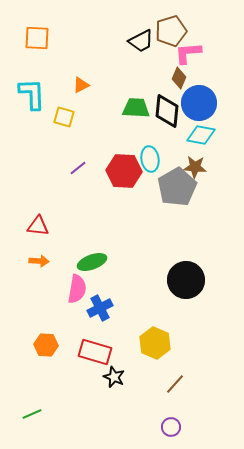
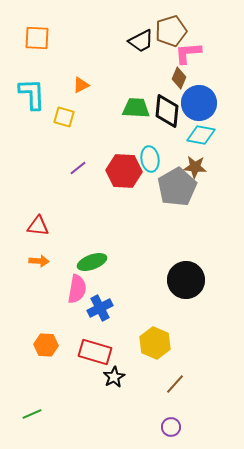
black star: rotated 20 degrees clockwise
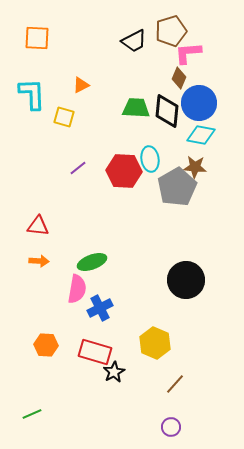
black trapezoid: moved 7 px left
black star: moved 5 px up
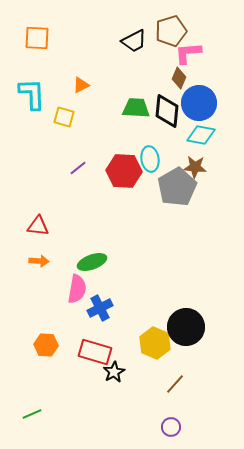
black circle: moved 47 px down
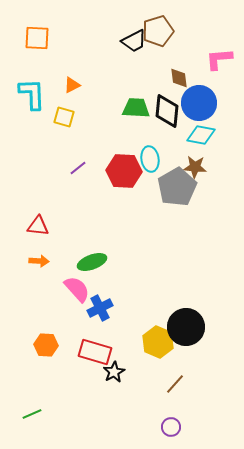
brown pentagon: moved 13 px left
pink L-shape: moved 31 px right, 6 px down
brown diamond: rotated 30 degrees counterclockwise
orange triangle: moved 9 px left
pink semicircle: rotated 52 degrees counterclockwise
yellow hexagon: moved 3 px right, 1 px up
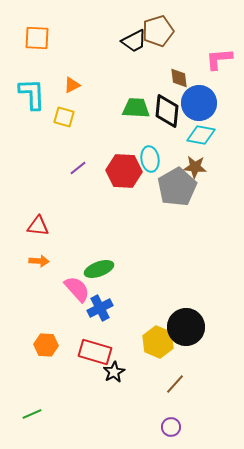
green ellipse: moved 7 px right, 7 px down
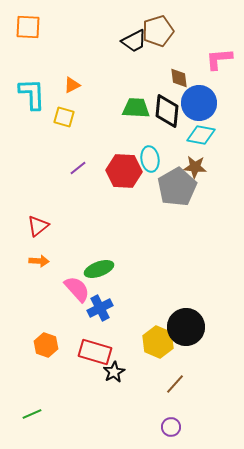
orange square: moved 9 px left, 11 px up
red triangle: rotated 45 degrees counterclockwise
orange hexagon: rotated 15 degrees clockwise
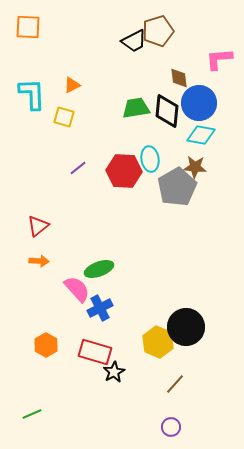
green trapezoid: rotated 12 degrees counterclockwise
orange hexagon: rotated 10 degrees clockwise
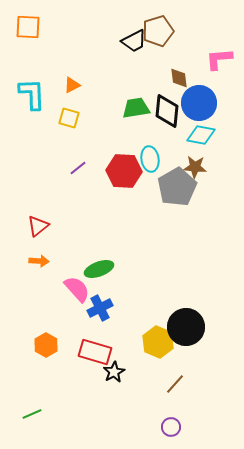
yellow square: moved 5 px right, 1 px down
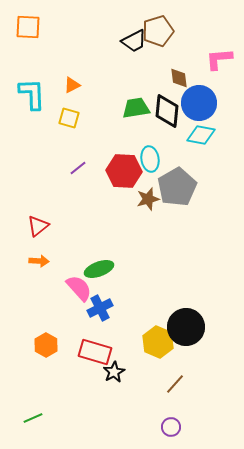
brown star: moved 47 px left, 32 px down; rotated 20 degrees counterclockwise
pink semicircle: moved 2 px right, 1 px up
green line: moved 1 px right, 4 px down
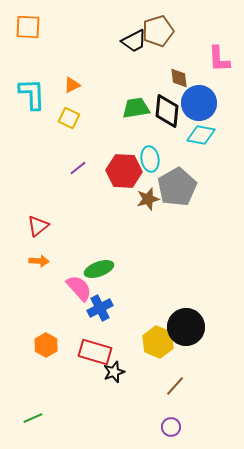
pink L-shape: rotated 88 degrees counterclockwise
yellow square: rotated 10 degrees clockwise
black star: rotated 10 degrees clockwise
brown line: moved 2 px down
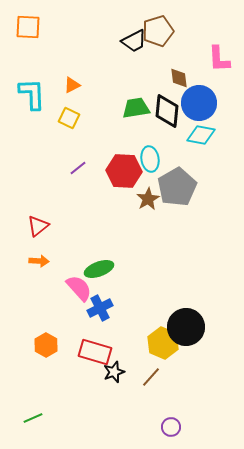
brown star: rotated 15 degrees counterclockwise
yellow hexagon: moved 5 px right, 1 px down
brown line: moved 24 px left, 9 px up
